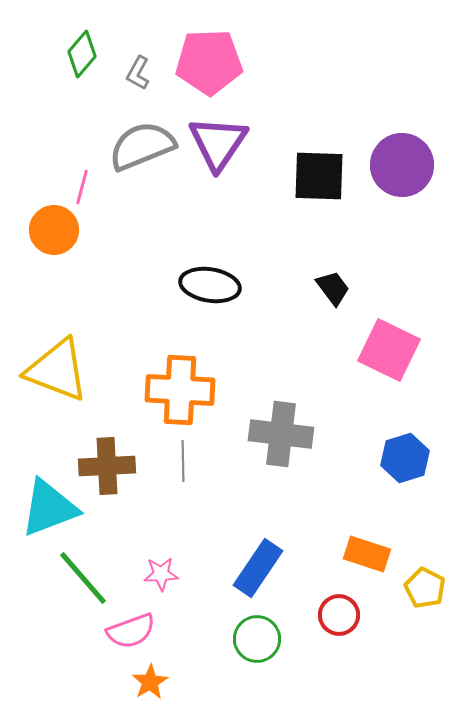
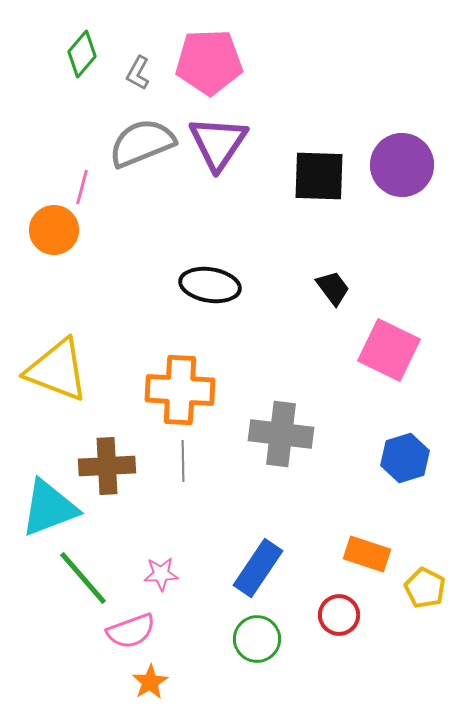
gray semicircle: moved 3 px up
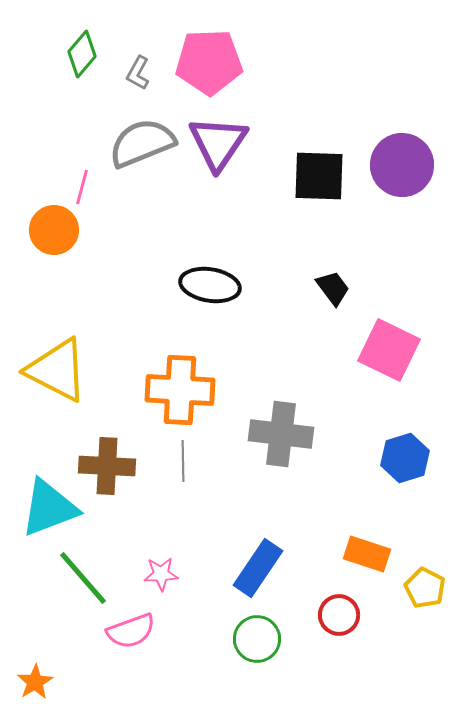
yellow triangle: rotated 6 degrees clockwise
brown cross: rotated 6 degrees clockwise
orange star: moved 115 px left
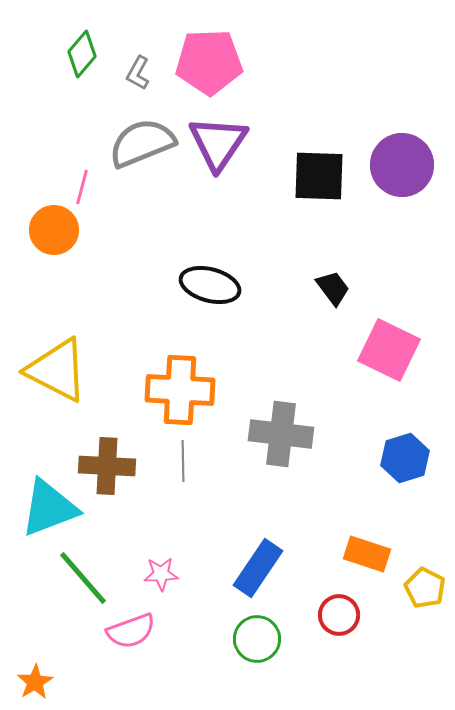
black ellipse: rotated 6 degrees clockwise
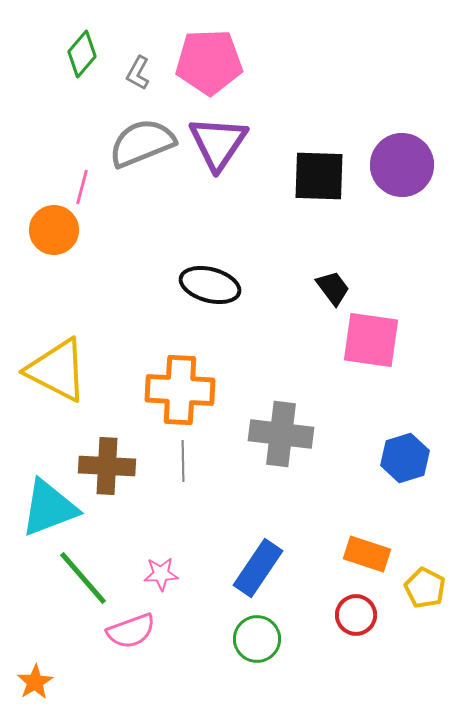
pink square: moved 18 px left, 10 px up; rotated 18 degrees counterclockwise
red circle: moved 17 px right
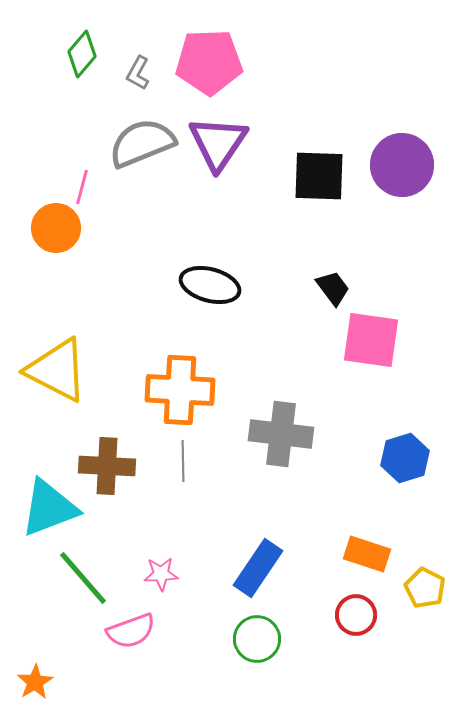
orange circle: moved 2 px right, 2 px up
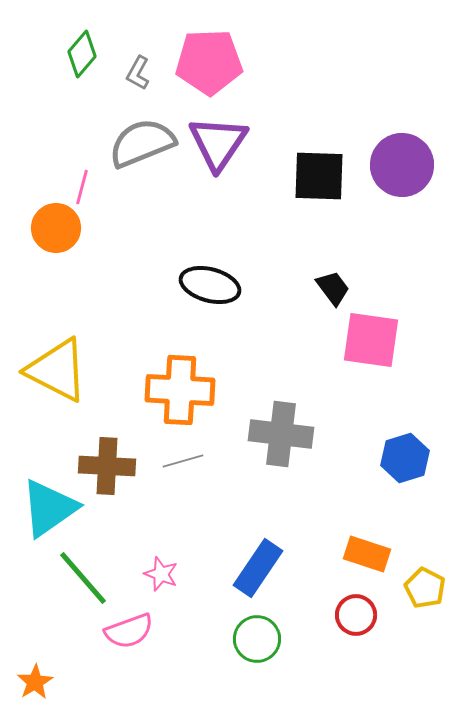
gray line: rotated 75 degrees clockwise
cyan triangle: rotated 14 degrees counterclockwise
pink star: rotated 24 degrees clockwise
pink semicircle: moved 2 px left
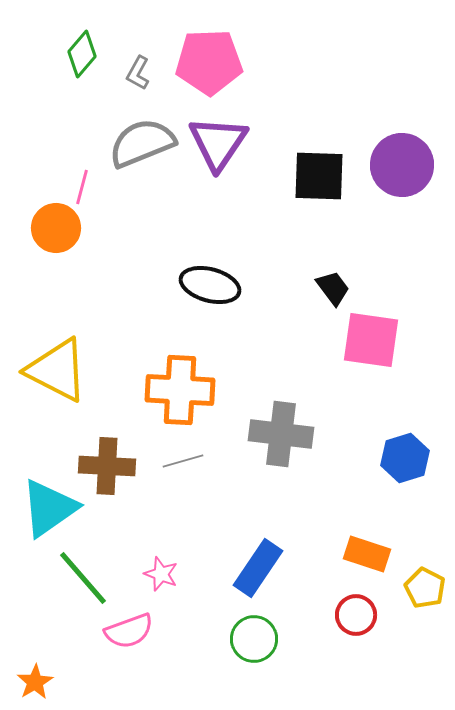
green circle: moved 3 px left
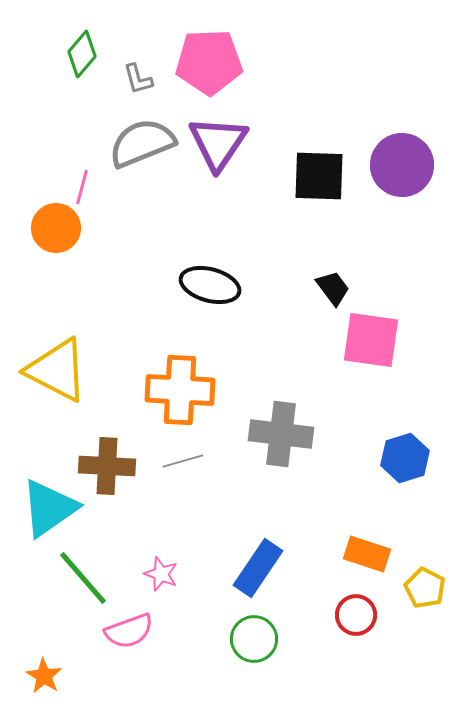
gray L-shape: moved 6 px down; rotated 44 degrees counterclockwise
orange star: moved 9 px right, 6 px up; rotated 9 degrees counterclockwise
